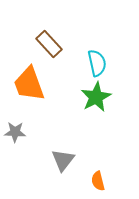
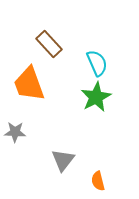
cyan semicircle: rotated 12 degrees counterclockwise
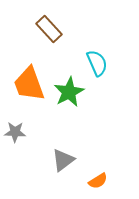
brown rectangle: moved 15 px up
green star: moved 27 px left, 5 px up
gray triangle: rotated 15 degrees clockwise
orange semicircle: rotated 108 degrees counterclockwise
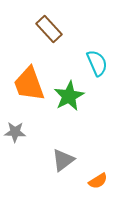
green star: moved 4 px down
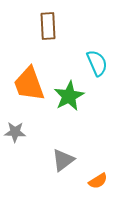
brown rectangle: moved 1 px left, 3 px up; rotated 40 degrees clockwise
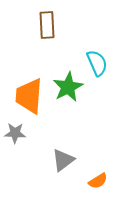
brown rectangle: moved 1 px left, 1 px up
orange trapezoid: moved 12 px down; rotated 24 degrees clockwise
green star: moved 1 px left, 9 px up
gray star: moved 1 px down
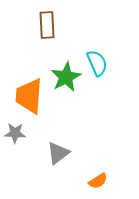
green star: moved 2 px left, 10 px up
gray triangle: moved 5 px left, 7 px up
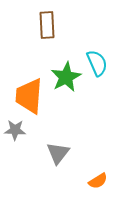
gray star: moved 3 px up
gray triangle: rotated 15 degrees counterclockwise
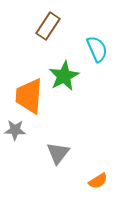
brown rectangle: moved 1 px right, 1 px down; rotated 36 degrees clockwise
cyan semicircle: moved 14 px up
green star: moved 2 px left, 1 px up
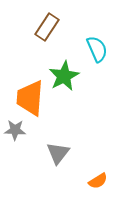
brown rectangle: moved 1 px left, 1 px down
orange trapezoid: moved 1 px right, 2 px down
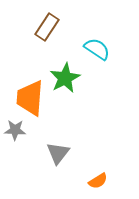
cyan semicircle: rotated 32 degrees counterclockwise
green star: moved 1 px right, 2 px down
